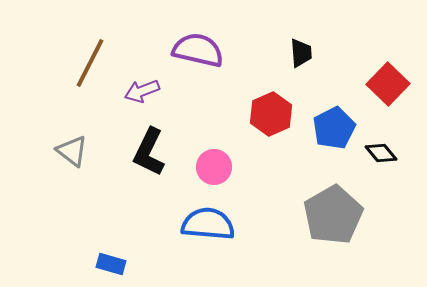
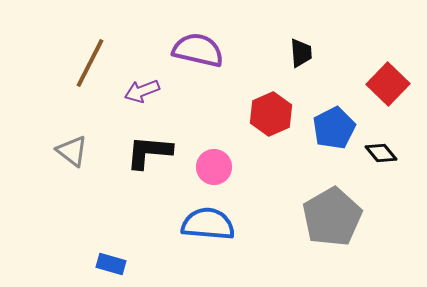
black L-shape: rotated 69 degrees clockwise
gray pentagon: moved 1 px left, 2 px down
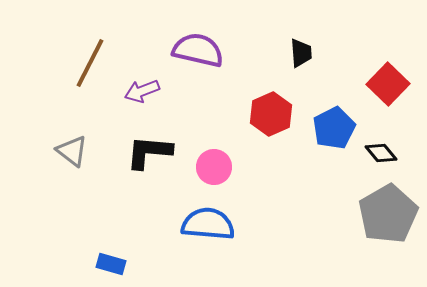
gray pentagon: moved 56 px right, 3 px up
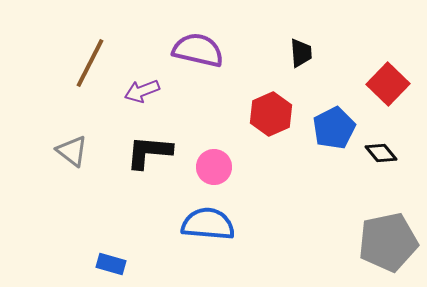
gray pentagon: moved 28 px down; rotated 18 degrees clockwise
